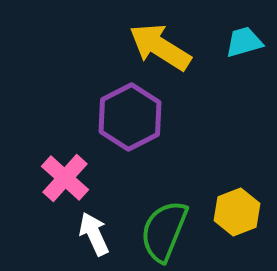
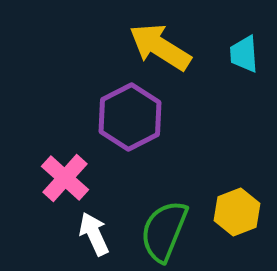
cyan trapezoid: moved 12 px down; rotated 78 degrees counterclockwise
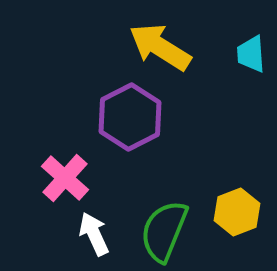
cyan trapezoid: moved 7 px right
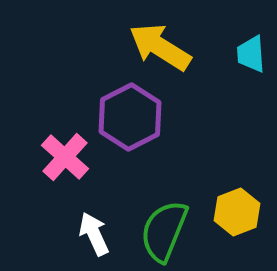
pink cross: moved 21 px up
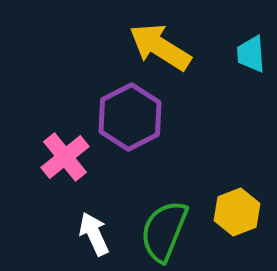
pink cross: rotated 9 degrees clockwise
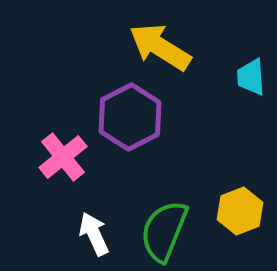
cyan trapezoid: moved 23 px down
pink cross: moved 2 px left
yellow hexagon: moved 3 px right, 1 px up
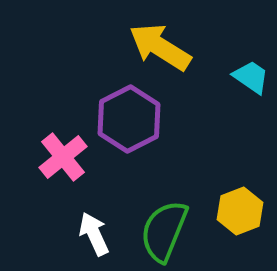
cyan trapezoid: rotated 129 degrees clockwise
purple hexagon: moved 1 px left, 2 px down
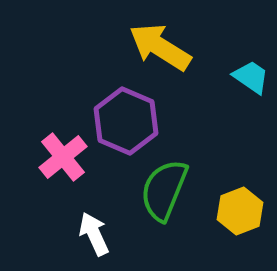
purple hexagon: moved 3 px left, 2 px down; rotated 10 degrees counterclockwise
green semicircle: moved 41 px up
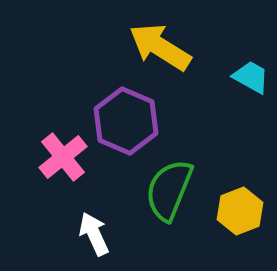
cyan trapezoid: rotated 6 degrees counterclockwise
green semicircle: moved 5 px right
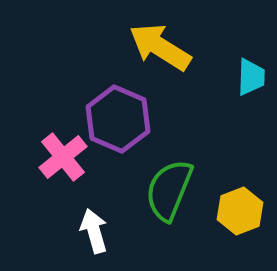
cyan trapezoid: rotated 63 degrees clockwise
purple hexagon: moved 8 px left, 2 px up
white arrow: moved 3 px up; rotated 9 degrees clockwise
